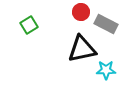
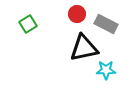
red circle: moved 4 px left, 2 px down
green square: moved 1 px left, 1 px up
black triangle: moved 2 px right, 1 px up
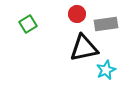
gray rectangle: rotated 35 degrees counterclockwise
cyan star: rotated 24 degrees counterclockwise
